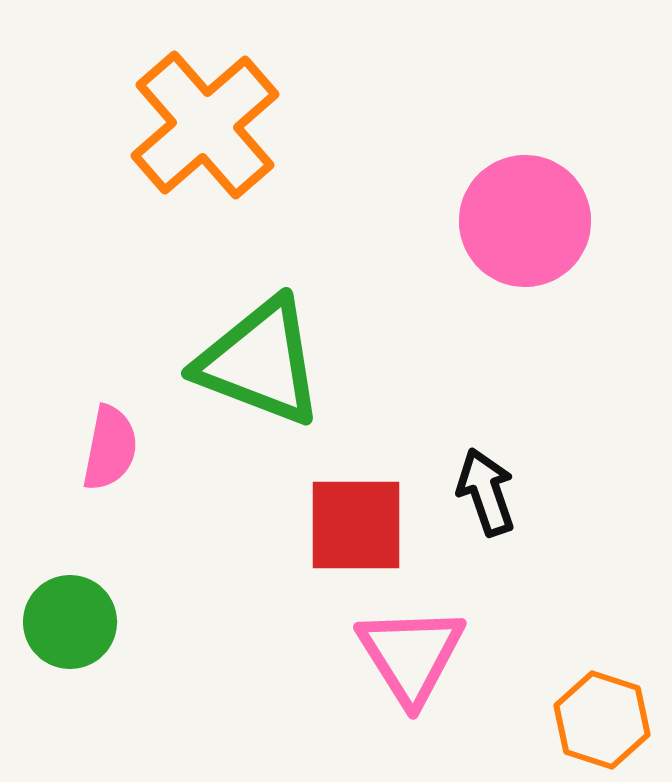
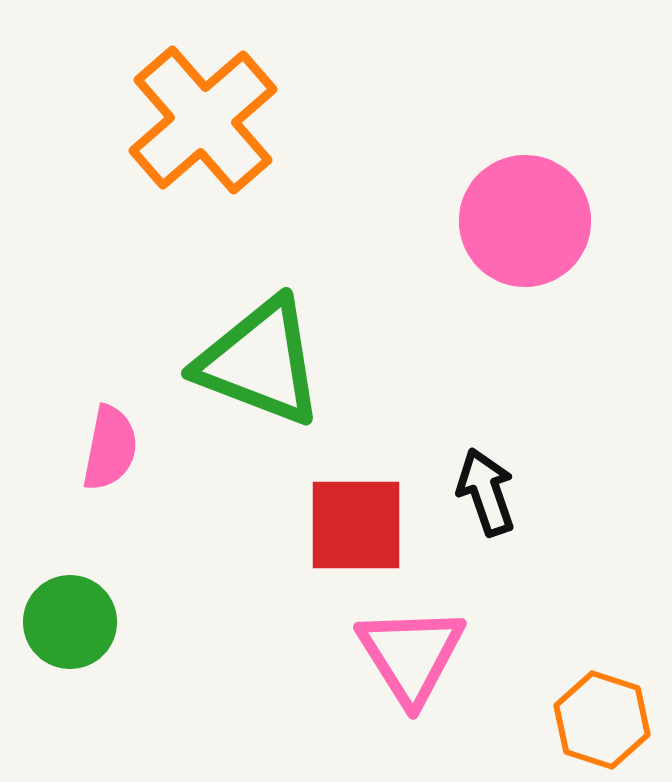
orange cross: moved 2 px left, 5 px up
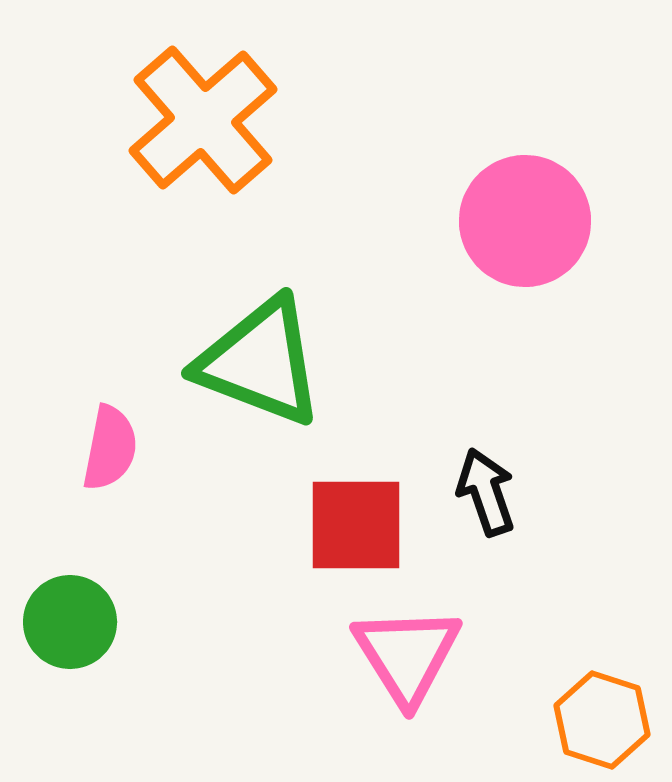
pink triangle: moved 4 px left
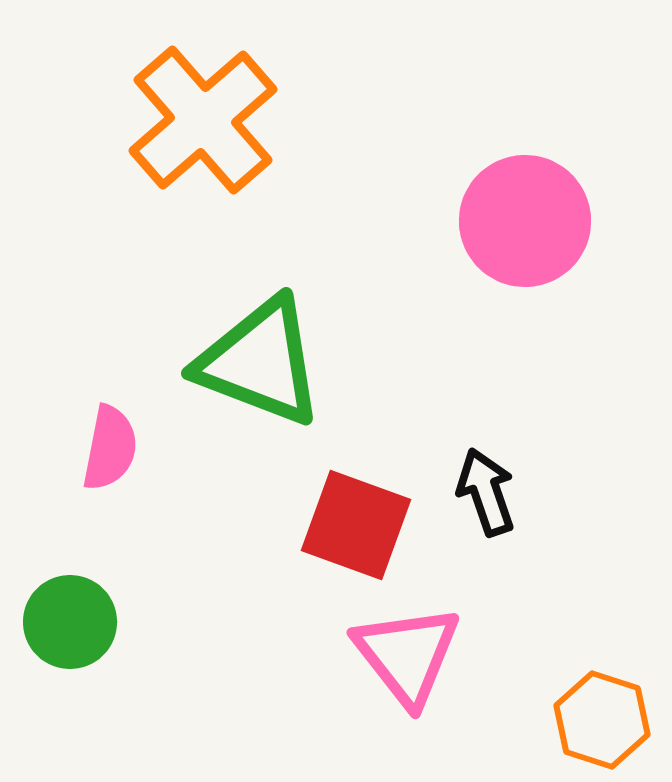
red square: rotated 20 degrees clockwise
pink triangle: rotated 6 degrees counterclockwise
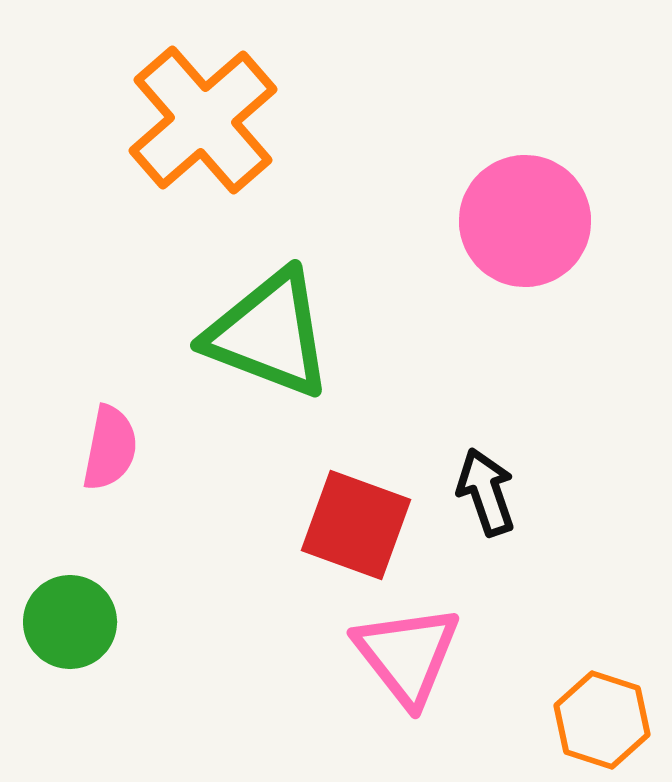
green triangle: moved 9 px right, 28 px up
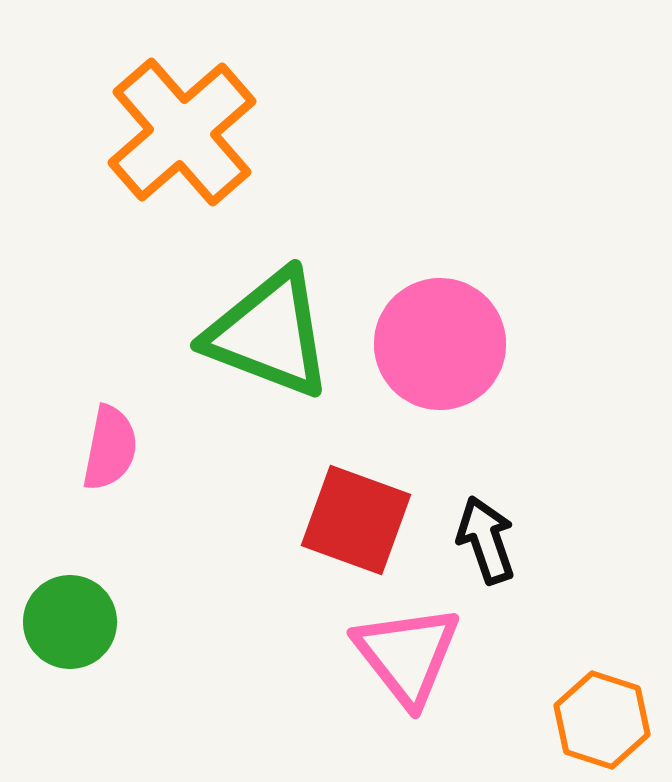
orange cross: moved 21 px left, 12 px down
pink circle: moved 85 px left, 123 px down
black arrow: moved 48 px down
red square: moved 5 px up
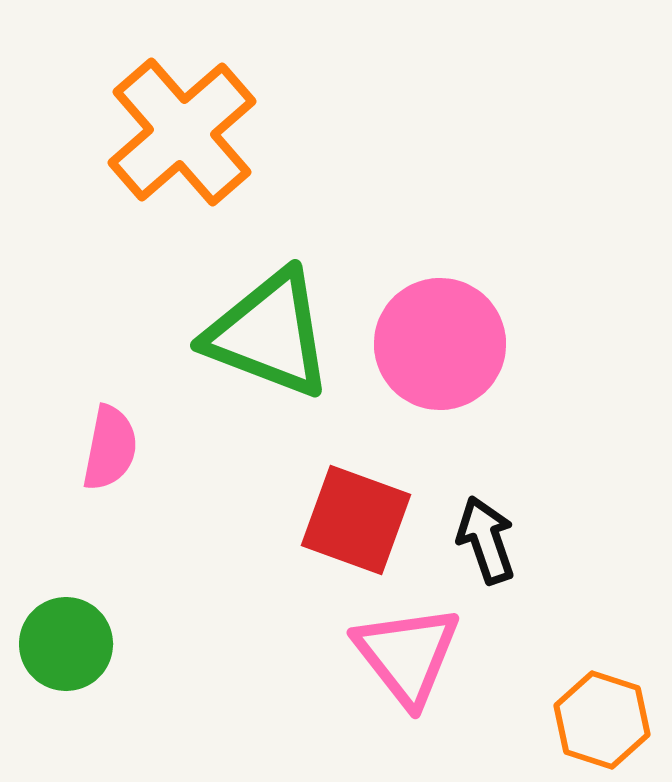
green circle: moved 4 px left, 22 px down
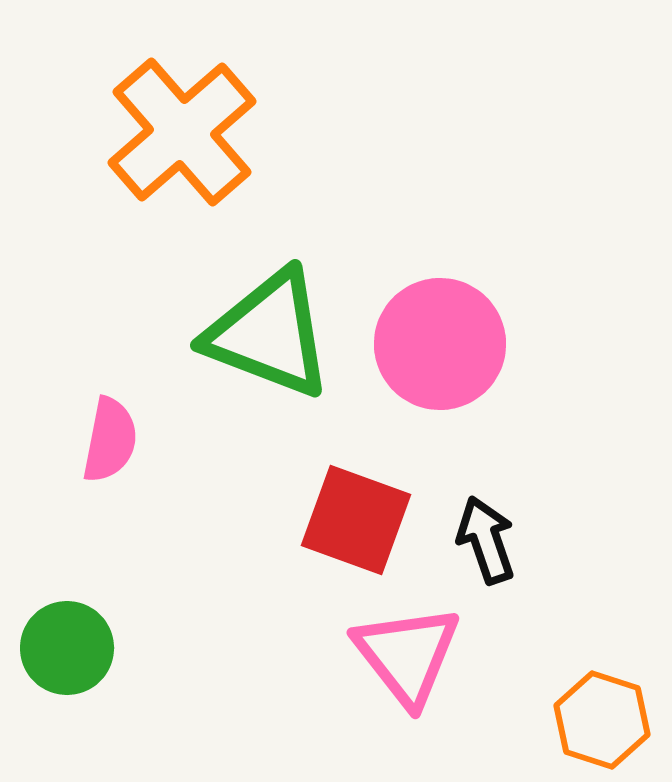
pink semicircle: moved 8 px up
green circle: moved 1 px right, 4 px down
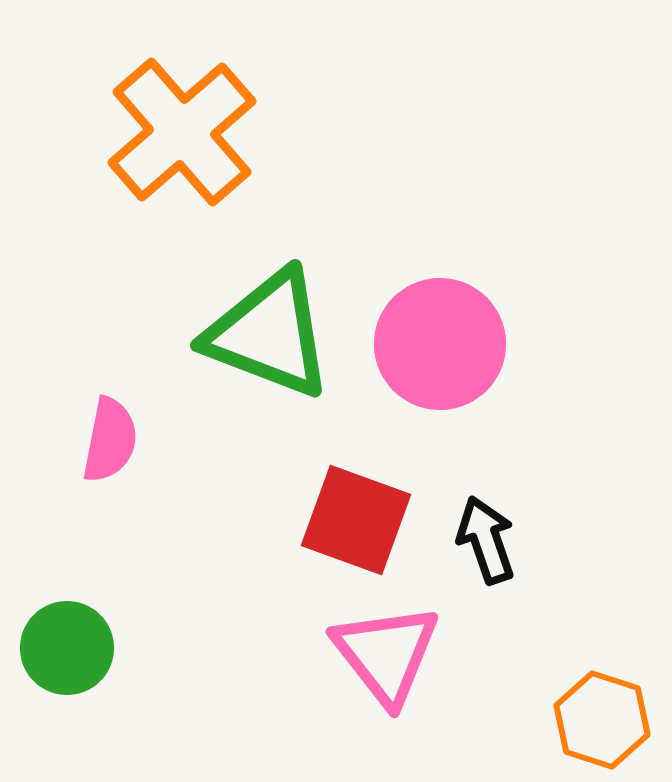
pink triangle: moved 21 px left, 1 px up
